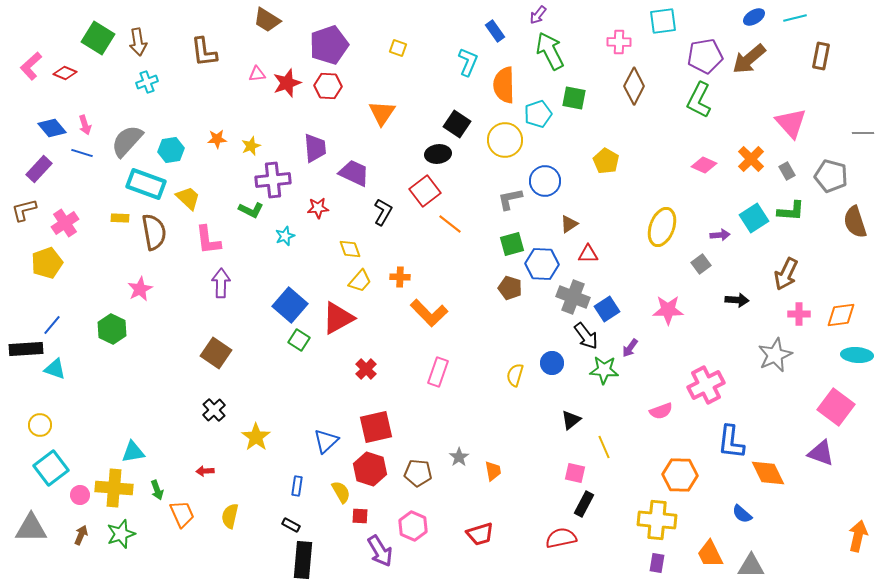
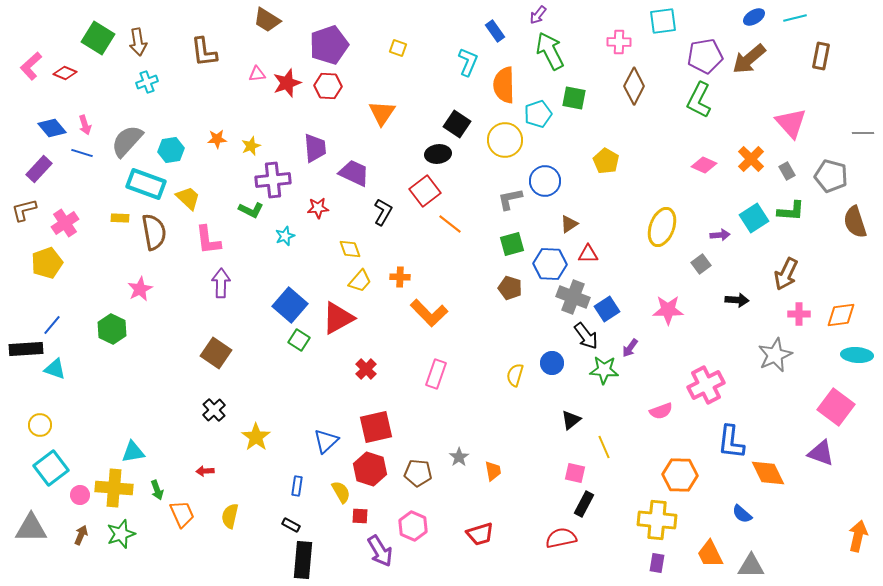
blue hexagon at (542, 264): moved 8 px right
pink rectangle at (438, 372): moved 2 px left, 2 px down
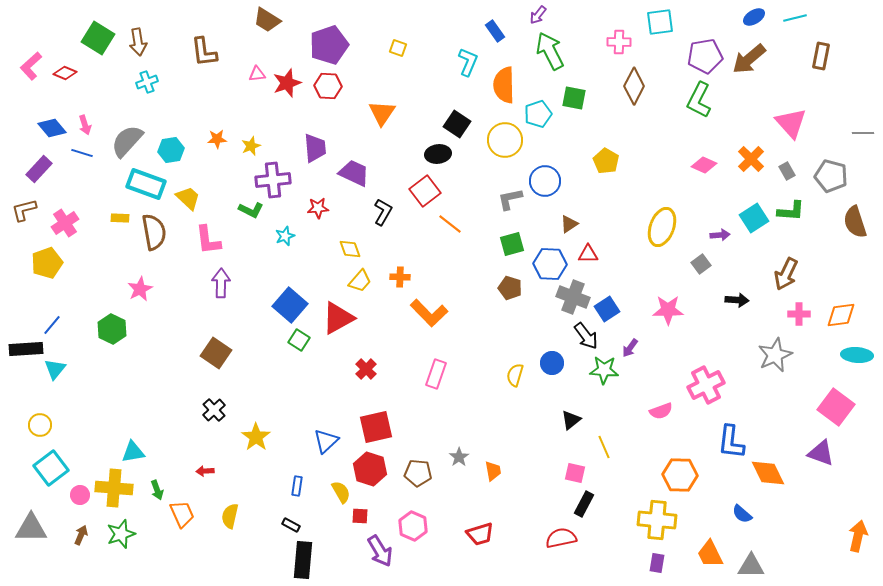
cyan square at (663, 21): moved 3 px left, 1 px down
cyan triangle at (55, 369): rotated 50 degrees clockwise
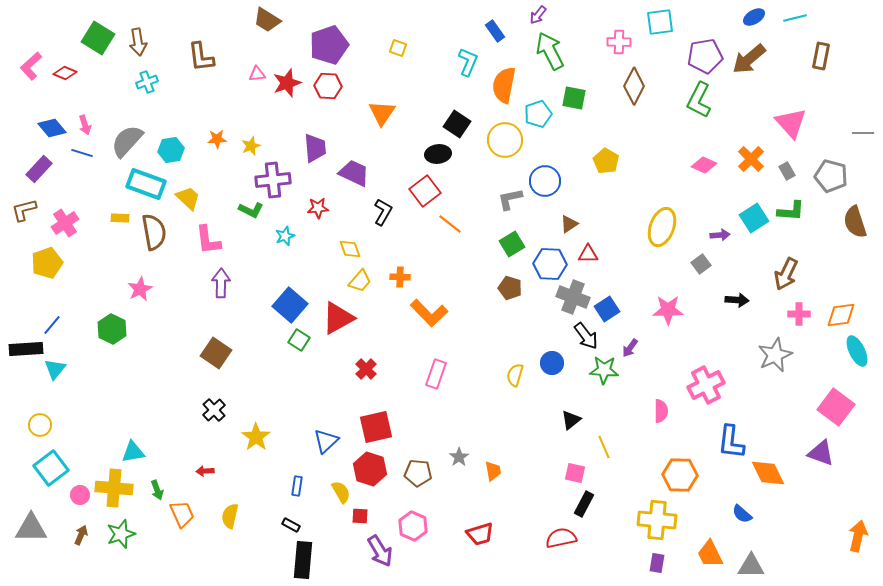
brown L-shape at (204, 52): moved 3 px left, 5 px down
orange semicircle at (504, 85): rotated 12 degrees clockwise
green square at (512, 244): rotated 15 degrees counterclockwise
cyan ellipse at (857, 355): moved 4 px up; rotated 60 degrees clockwise
pink semicircle at (661, 411): rotated 70 degrees counterclockwise
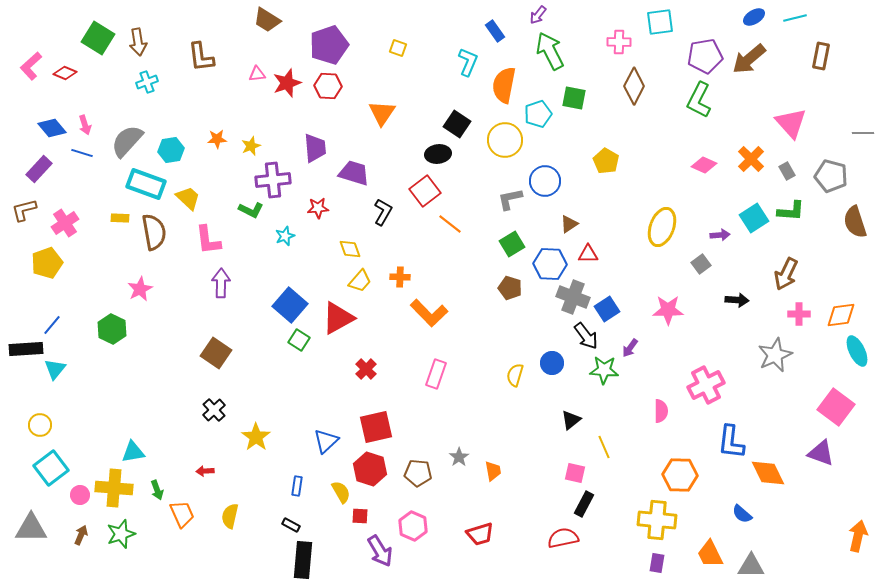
purple trapezoid at (354, 173): rotated 8 degrees counterclockwise
red semicircle at (561, 538): moved 2 px right
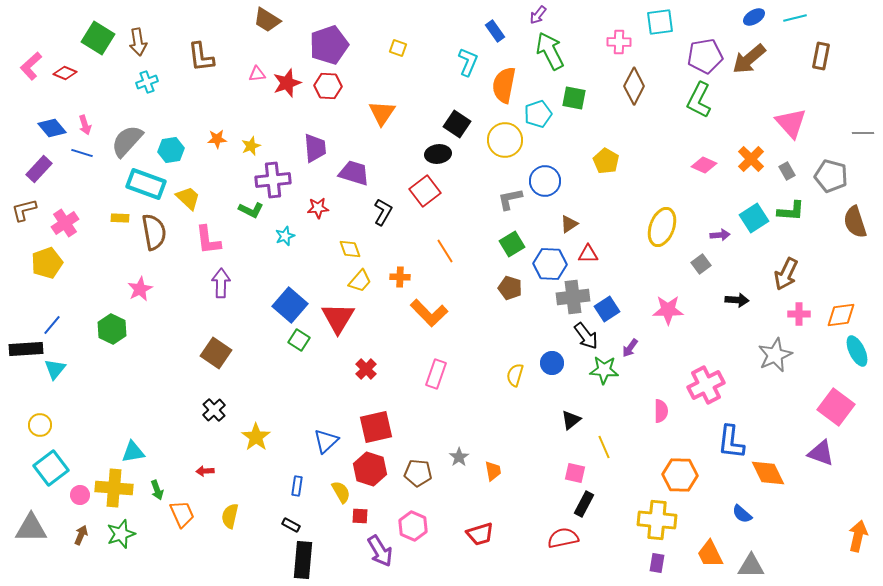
orange line at (450, 224): moved 5 px left, 27 px down; rotated 20 degrees clockwise
gray cross at (573, 297): rotated 28 degrees counterclockwise
red triangle at (338, 318): rotated 30 degrees counterclockwise
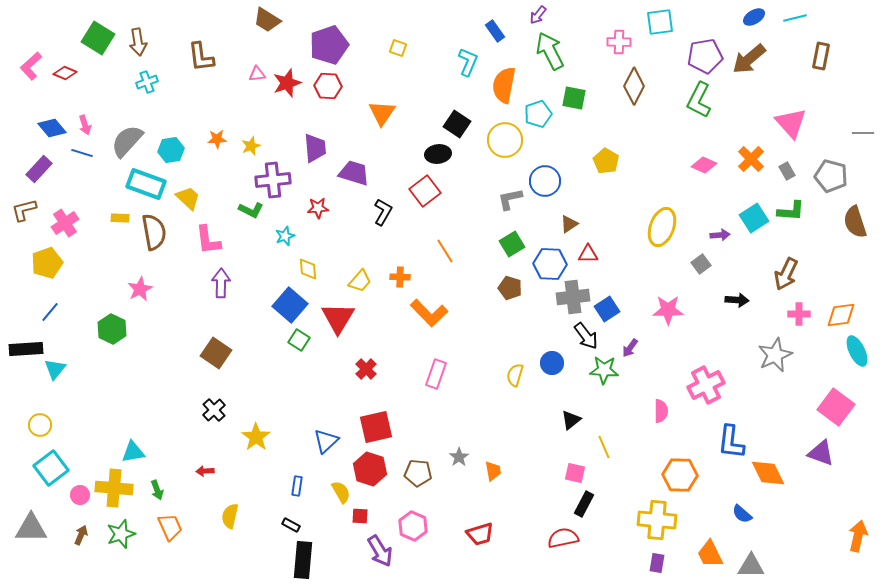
yellow diamond at (350, 249): moved 42 px left, 20 px down; rotated 15 degrees clockwise
blue line at (52, 325): moved 2 px left, 13 px up
orange trapezoid at (182, 514): moved 12 px left, 13 px down
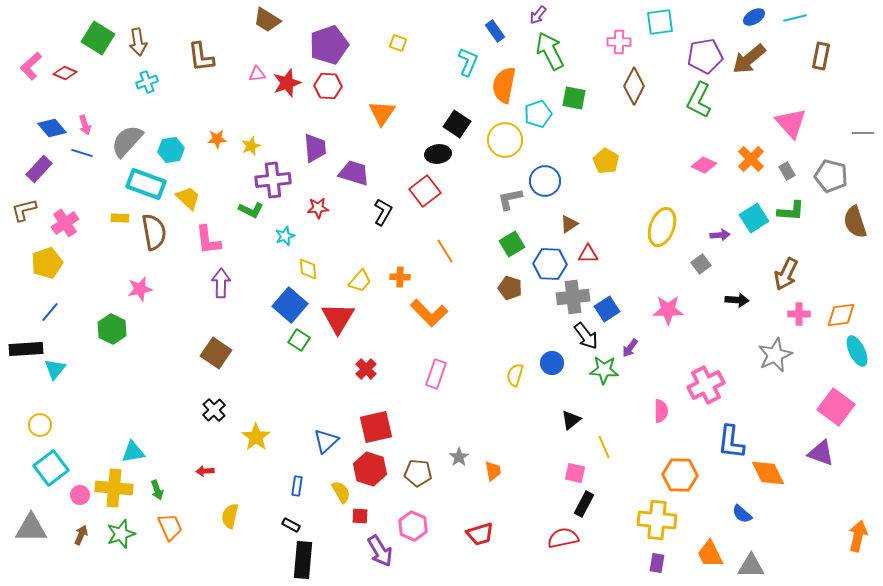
yellow square at (398, 48): moved 5 px up
pink star at (140, 289): rotated 15 degrees clockwise
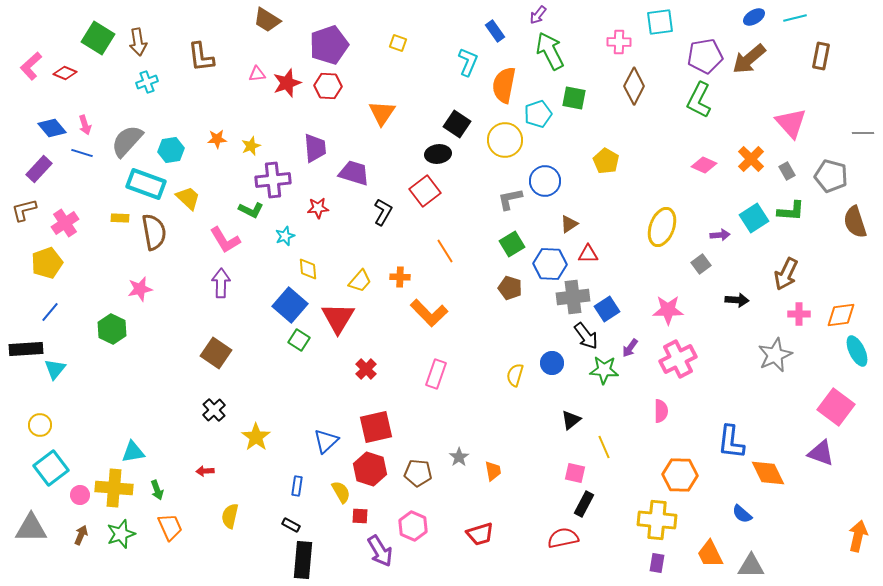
pink L-shape at (208, 240): moved 17 px right; rotated 24 degrees counterclockwise
pink cross at (706, 385): moved 28 px left, 26 px up
